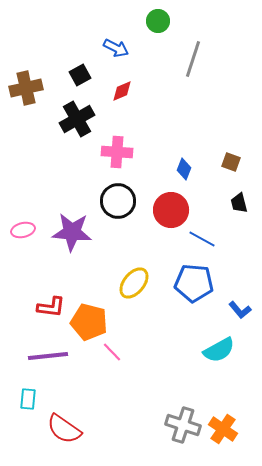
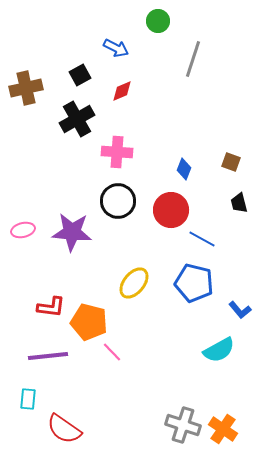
blue pentagon: rotated 9 degrees clockwise
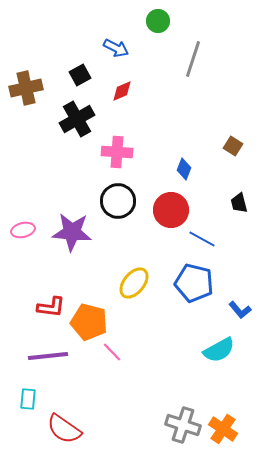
brown square: moved 2 px right, 16 px up; rotated 12 degrees clockwise
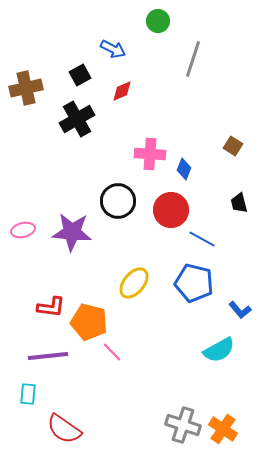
blue arrow: moved 3 px left, 1 px down
pink cross: moved 33 px right, 2 px down
cyan rectangle: moved 5 px up
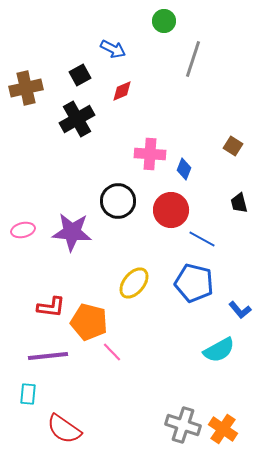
green circle: moved 6 px right
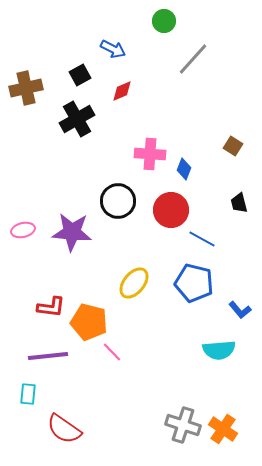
gray line: rotated 24 degrees clockwise
cyan semicircle: rotated 24 degrees clockwise
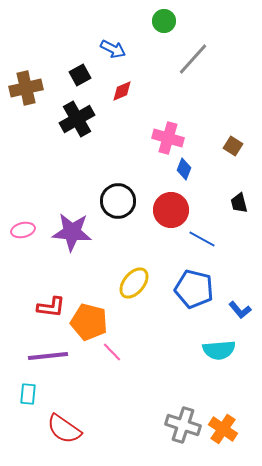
pink cross: moved 18 px right, 16 px up; rotated 12 degrees clockwise
blue pentagon: moved 6 px down
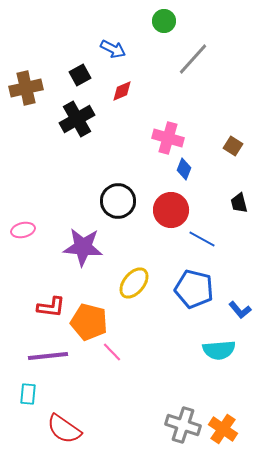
purple star: moved 11 px right, 15 px down
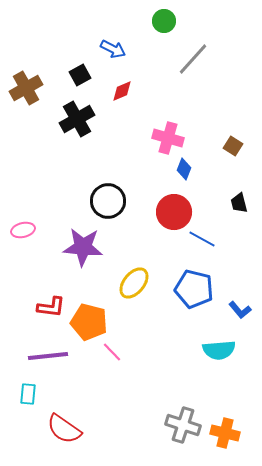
brown cross: rotated 16 degrees counterclockwise
black circle: moved 10 px left
red circle: moved 3 px right, 2 px down
orange cross: moved 2 px right, 4 px down; rotated 20 degrees counterclockwise
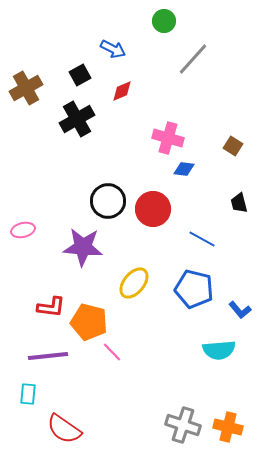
blue diamond: rotated 75 degrees clockwise
red circle: moved 21 px left, 3 px up
orange cross: moved 3 px right, 6 px up
